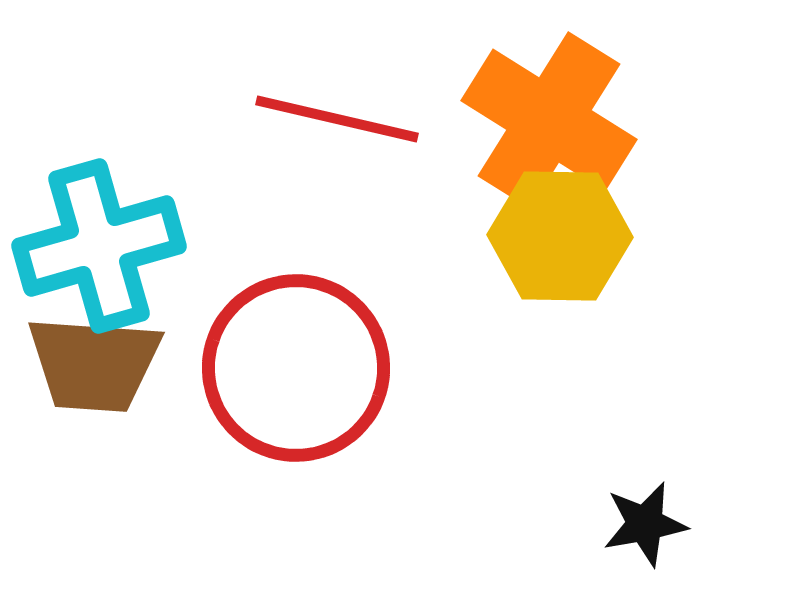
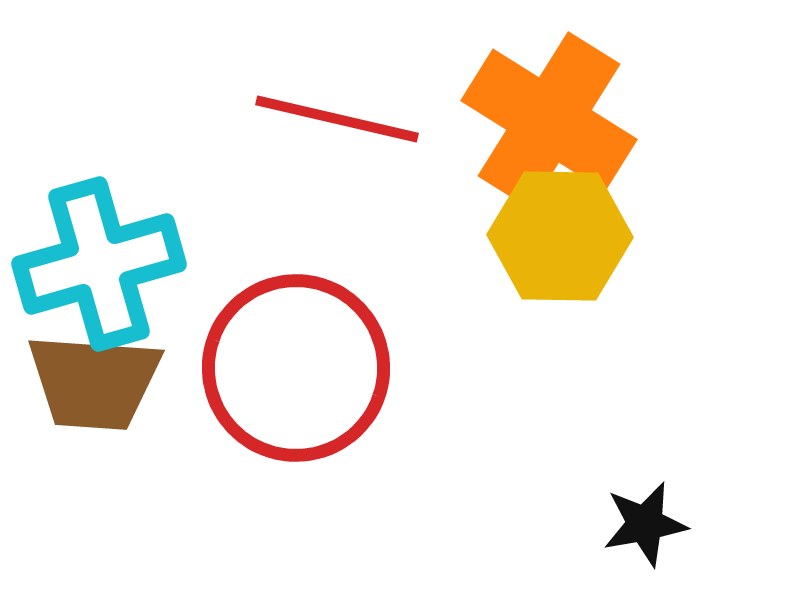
cyan cross: moved 18 px down
brown trapezoid: moved 18 px down
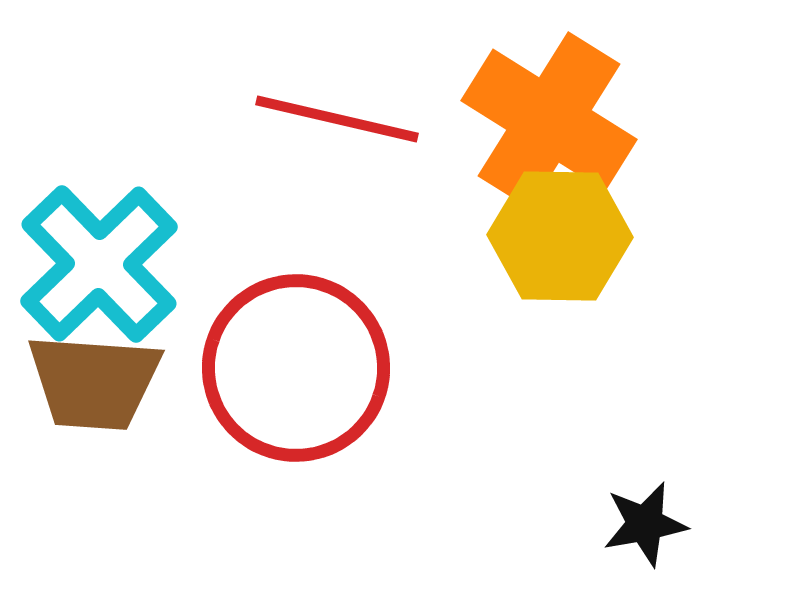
cyan cross: rotated 28 degrees counterclockwise
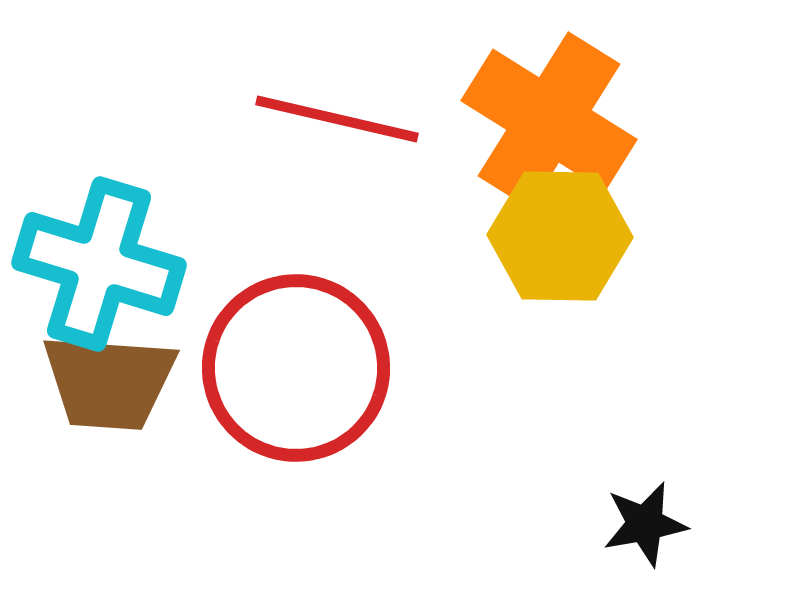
cyan cross: rotated 29 degrees counterclockwise
brown trapezoid: moved 15 px right
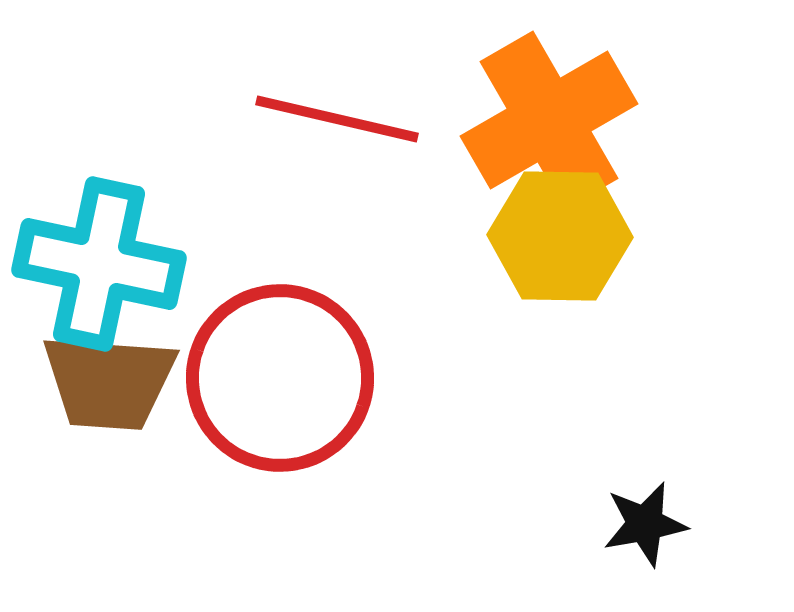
orange cross: rotated 28 degrees clockwise
cyan cross: rotated 5 degrees counterclockwise
red circle: moved 16 px left, 10 px down
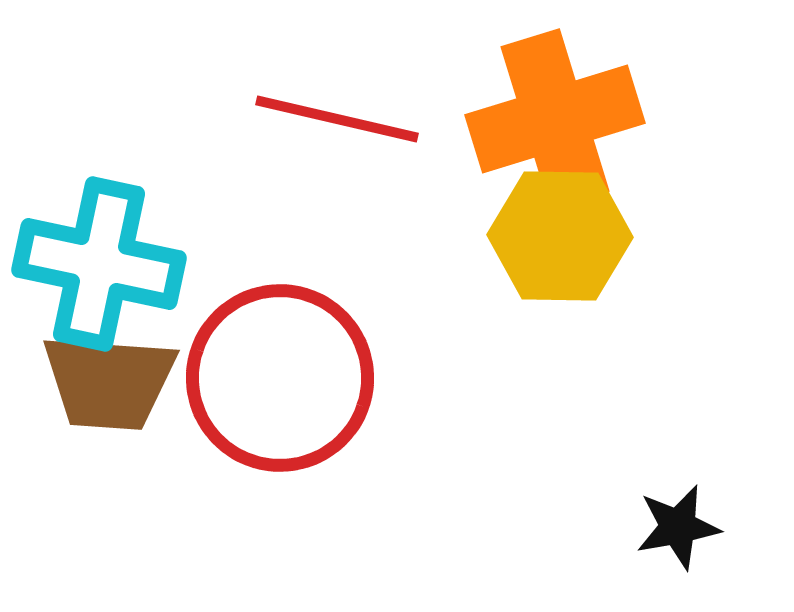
orange cross: moved 6 px right, 1 px up; rotated 13 degrees clockwise
black star: moved 33 px right, 3 px down
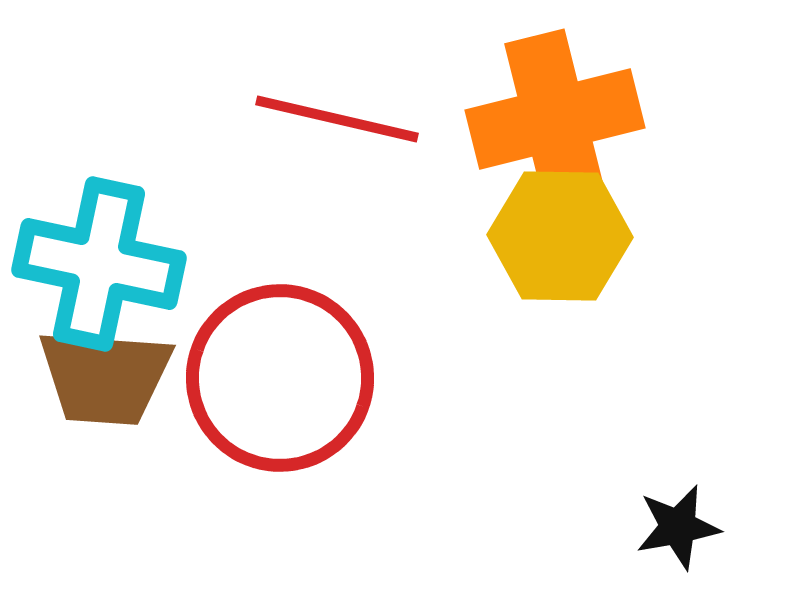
orange cross: rotated 3 degrees clockwise
brown trapezoid: moved 4 px left, 5 px up
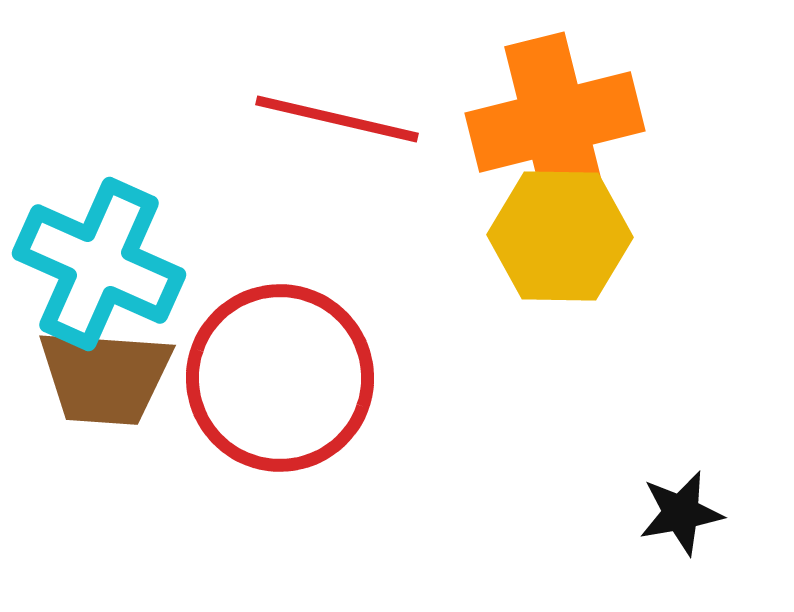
orange cross: moved 3 px down
cyan cross: rotated 12 degrees clockwise
black star: moved 3 px right, 14 px up
